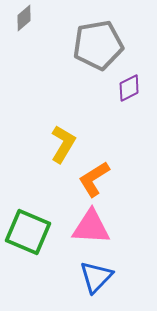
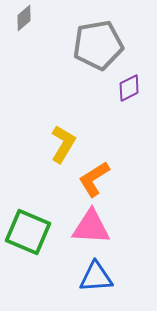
blue triangle: rotated 42 degrees clockwise
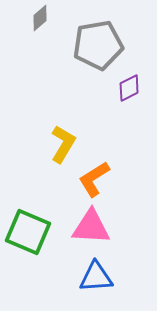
gray diamond: moved 16 px right
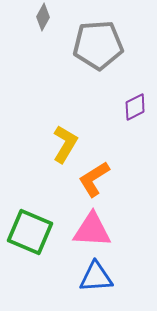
gray diamond: moved 3 px right, 1 px up; rotated 20 degrees counterclockwise
gray pentagon: rotated 6 degrees clockwise
purple diamond: moved 6 px right, 19 px down
yellow L-shape: moved 2 px right
pink triangle: moved 1 px right, 3 px down
green square: moved 2 px right
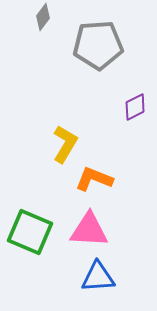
gray diamond: rotated 8 degrees clockwise
orange L-shape: rotated 54 degrees clockwise
pink triangle: moved 3 px left
blue triangle: moved 2 px right
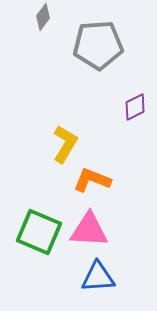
orange L-shape: moved 2 px left, 1 px down
green square: moved 9 px right
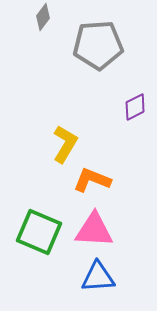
pink triangle: moved 5 px right
